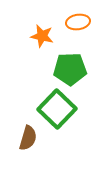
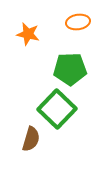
orange star: moved 14 px left, 2 px up
brown semicircle: moved 3 px right, 1 px down
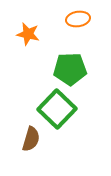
orange ellipse: moved 3 px up
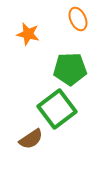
orange ellipse: rotated 75 degrees clockwise
green square: rotated 9 degrees clockwise
brown semicircle: rotated 40 degrees clockwise
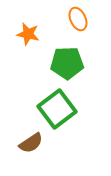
green pentagon: moved 3 px left, 6 px up
brown semicircle: moved 4 px down
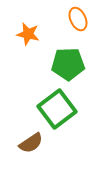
green pentagon: moved 1 px right, 1 px down
